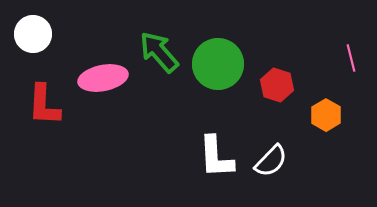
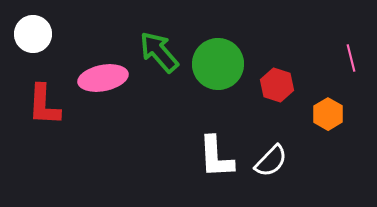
orange hexagon: moved 2 px right, 1 px up
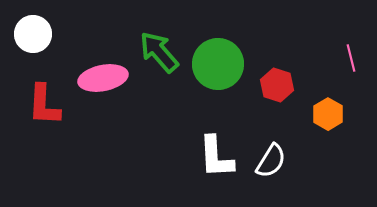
white semicircle: rotated 12 degrees counterclockwise
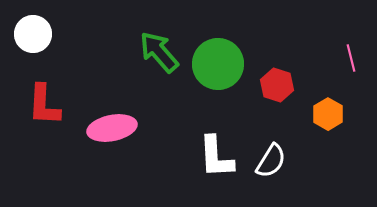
pink ellipse: moved 9 px right, 50 px down
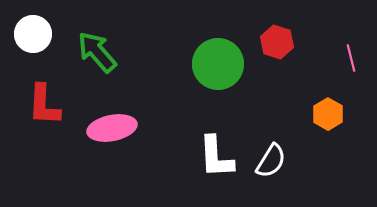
green arrow: moved 62 px left
red hexagon: moved 43 px up
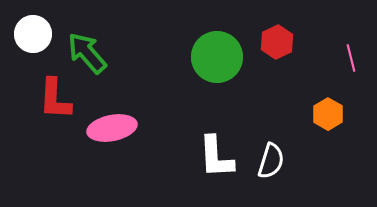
red hexagon: rotated 16 degrees clockwise
green arrow: moved 10 px left, 1 px down
green circle: moved 1 px left, 7 px up
red L-shape: moved 11 px right, 6 px up
white semicircle: rotated 15 degrees counterclockwise
